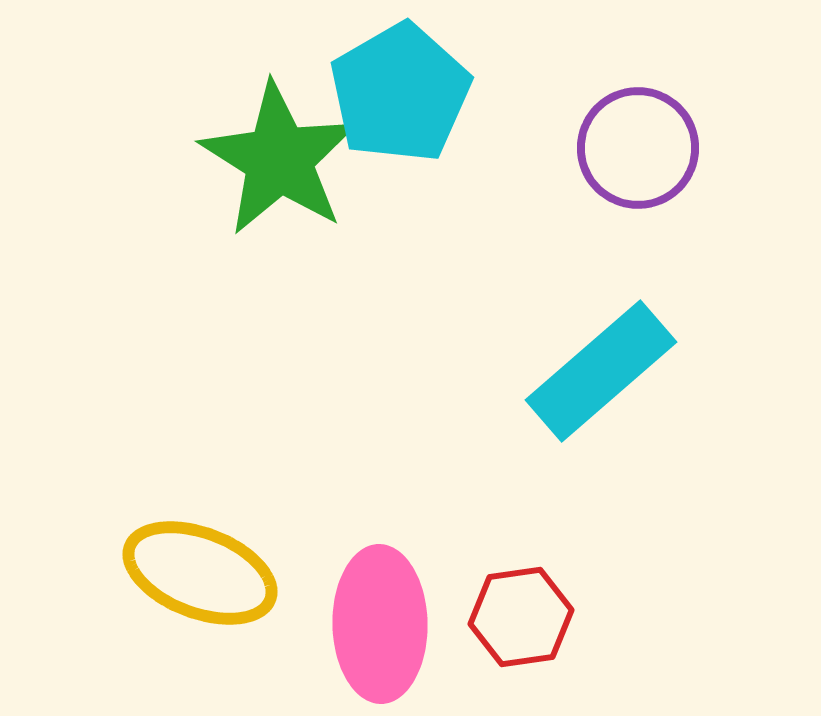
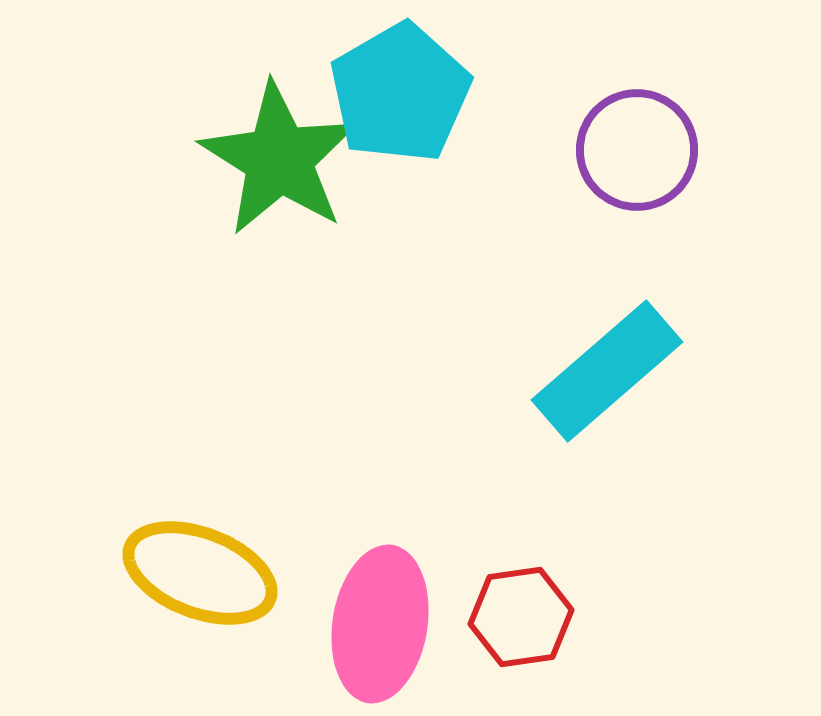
purple circle: moved 1 px left, 2 px down
cyan rectangle: moved 6 px right
pink ellipse: rotated 10 degrees clockwise
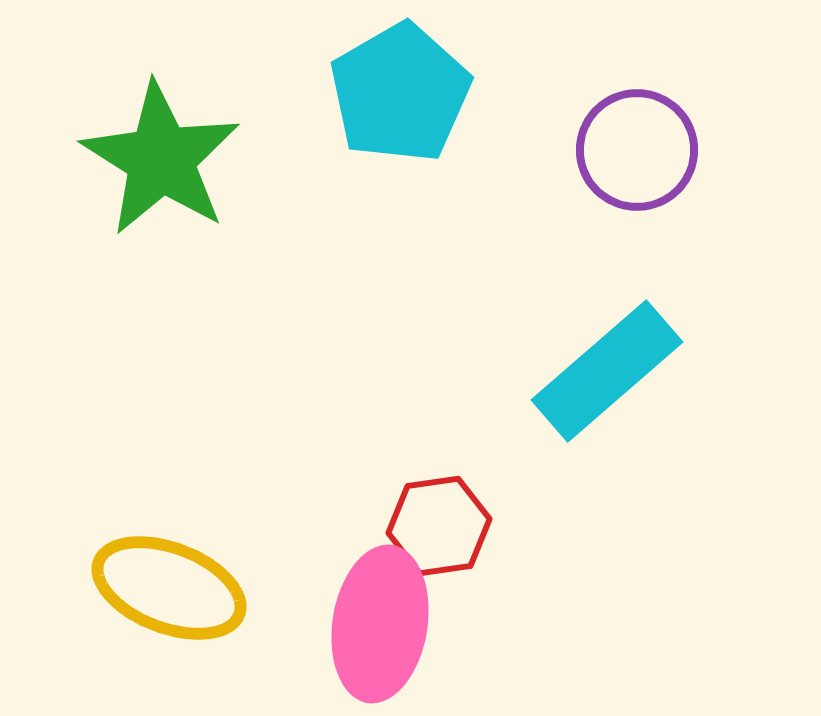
green star: moved 118 px left
yellow ellipse: moved 31 px left, 15 px down
red hexagon: moved 82 px left, 91 px up
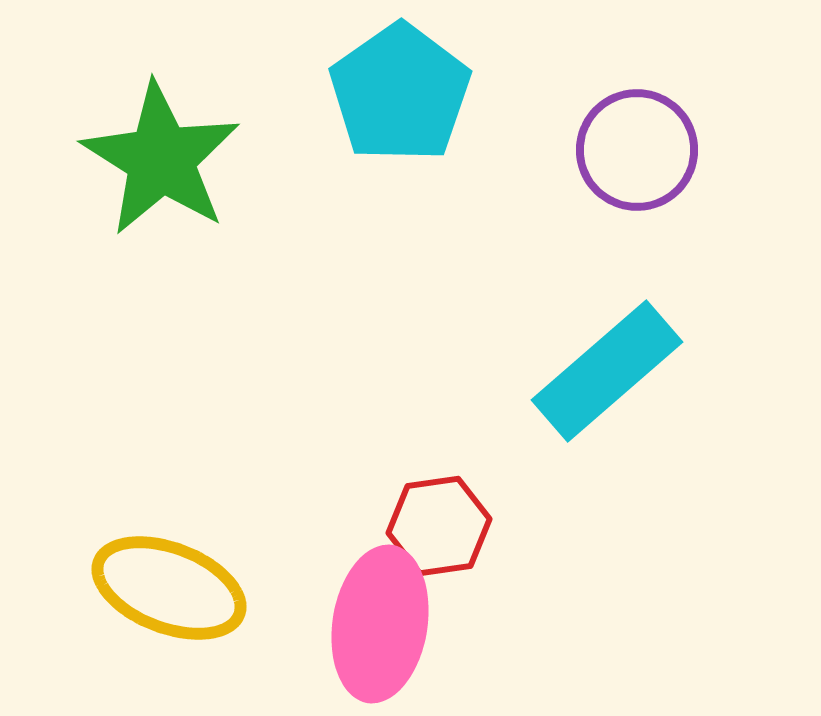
cyan pentagon: rotated 5 degrees counterclockwise
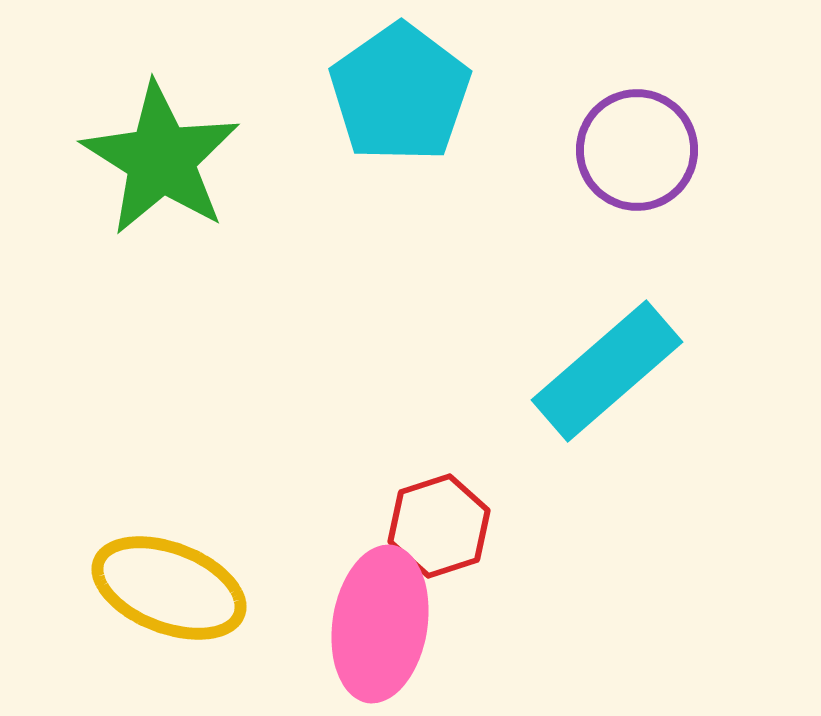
red hexagon: rotated 10 degrees counterclockwise
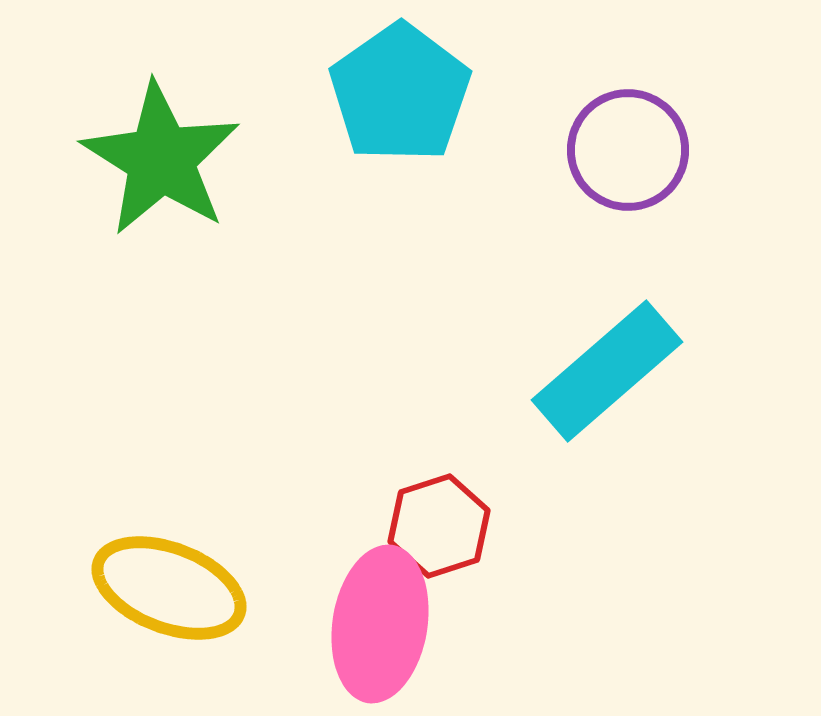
purple circle: moved 9 px left
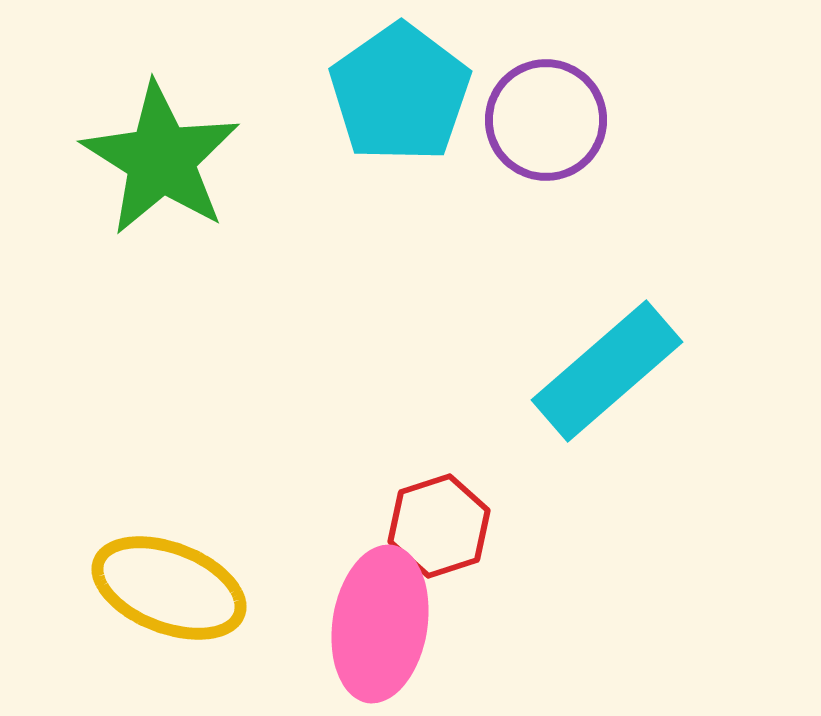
purple circle: moved 82 px left, 30 px up
